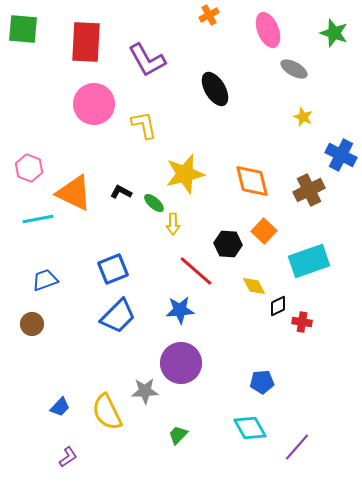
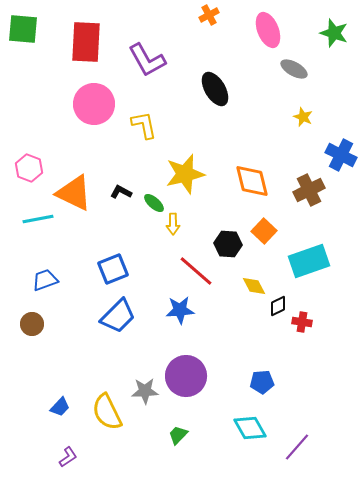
purple circle at (181, 363): moved 5 px right, 13 px down
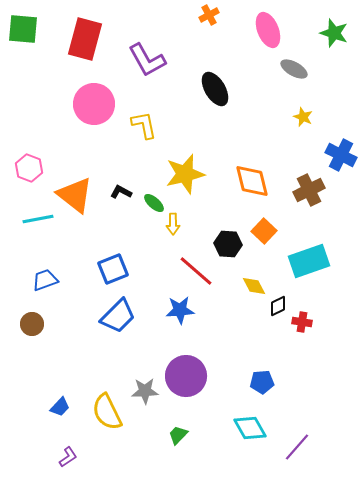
red rectangle at (86, 42): moved 1 px left, 3 px up; rotated 12 degrees clockwise
orange triangle at (74, 193): moved 1 px right, 2 px down; rotated 12 degrees clockwise
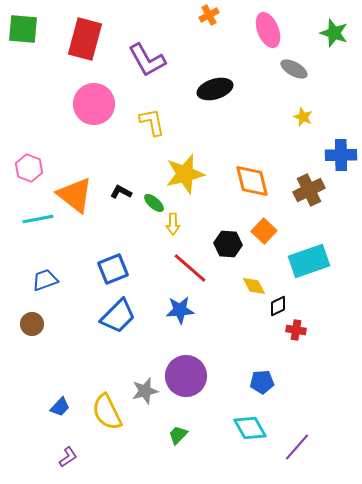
black ellipse at (215, 89): rotated 76 degrees counterclockwise
yellow L-shape at (144, 125): moved 8 px right, 3 px up
blue cross at (341, 155): rotated 28 degrees counterclockwise
red line at (196, 271): moved 6 px left, 3 px up
red cross at (302, 322): moved 6 px left, 8 px down
gray star at (145, 391): rotated 12 degrees counterclockwise
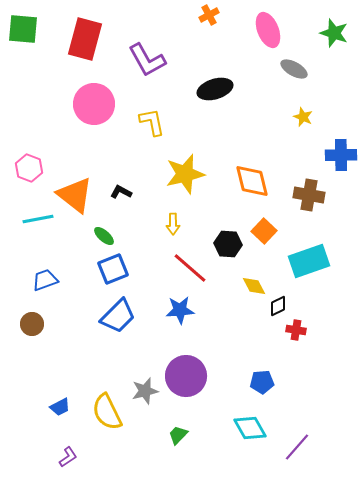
brown cross at (309, 190): moved 5 px down; rotated 36 degrees clockwise
green ellipse at (154, 203): moved 50 px left, 33 px down
blue trapezoid at (60, 407): rotated 20 degrees clockwise
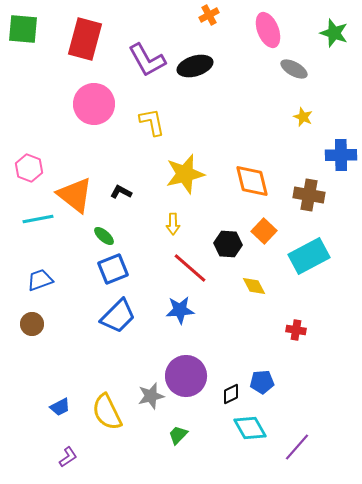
black ellipse at (215, 89): moved 20 px left, 23 px up
cyan rectangle at (309, 261): moved 5 px up; rotated 9 degrees counterclockwise
blue trapezoid at (45, 280): moved 5 px left
black diamond at (278, 306): moved 47 px left, 88 px down
gray star at (145, 391): moved 6 px right, 5 px down
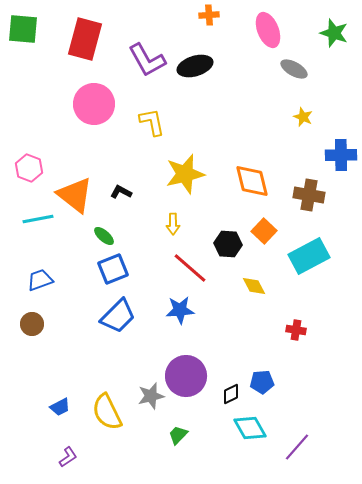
orange cross at (209, 15): rotated 24 degrees clockwise
